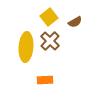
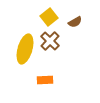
yellow ellipse: moved 1 px left, 2 px down; rotated 12 degrees clockwise
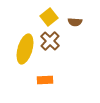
brown semicircle: rotated 32 degrees clockwise
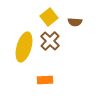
yellow ellipse: moved 1 px left, 2 px up
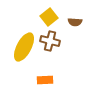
brown cross: rotated 30 degrees counterclockwise
yellow ellipse: rotated 12 degrees clockwise
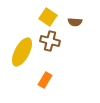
yellow square: moved 1 px left; rotated 18 degrees counterclockwise
yellow ellipse: moved 2 px left, 5 px down
orange rectangle: rotated 56 degrees counterclockwise
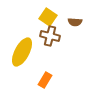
brown cross: moved 5 px up
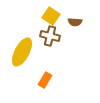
yellow square: moved 3 px right, 1 px up
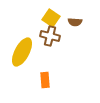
yellow square: moved 2 px down
orange rectangle: rotated 35 degrees counterclockwise
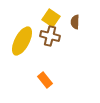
brown semicircle: rotated 88 degrees clockwise
yellow ellipse: moved 11 px up
orange rectangle: rotated 35 degrees counterclockwise
